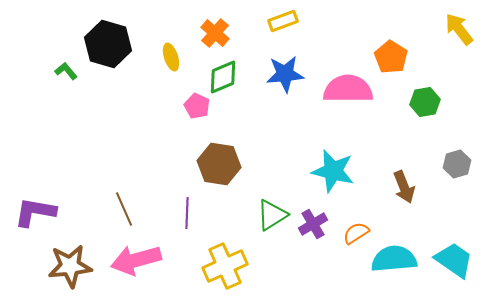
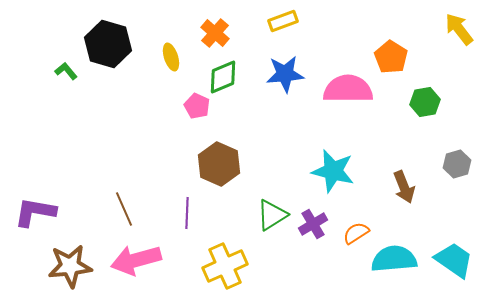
brown hexagon: rotated 15 degrees clockwise
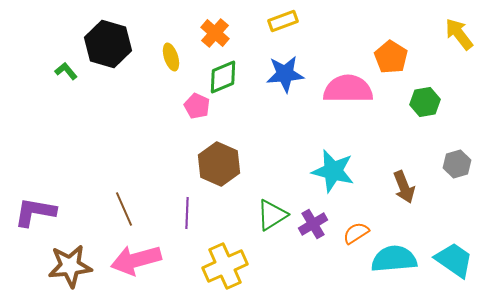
yellow arrow: moved 5 px down
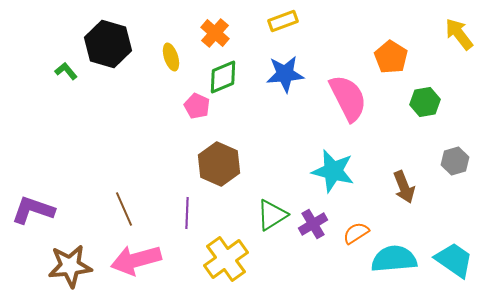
pink semicircle: moved 9 px down; rotated 63 degrees clockwise
gray hexagon: moved 2 px left, 3 px up
purple L-shape: moved 2 px left, 2 px up; rotated 9 degrees clockwise
yellow cross: moved 1 px right, 7 px up; rotated 12 degrees counterclockwise
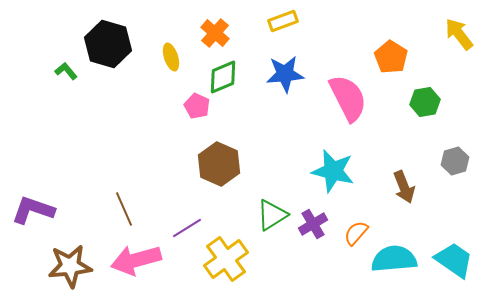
purple line: moved 15 px down; rotated 56 degrees clockwise
orange semicircle: rotated 16 degrees counterclockwise
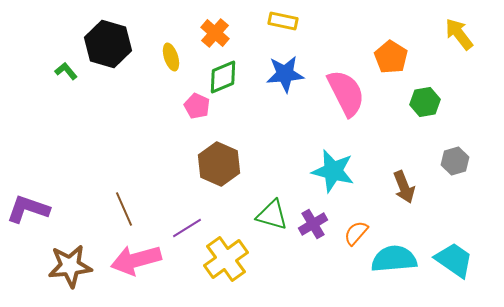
yellow rectangle: rotated 32 degrees clockwise
pink semicircle: moved 2 px left, 5 px up
purple L-shape: moved 5 px left, 1 px up
green triangle: rotated 48 degrees clockwise
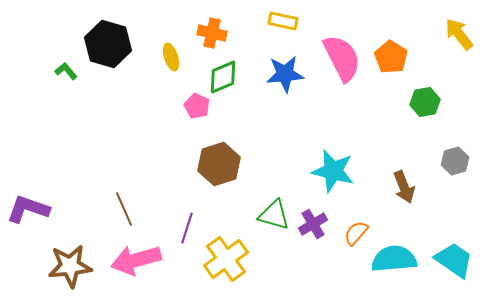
orange cross: moved 3 px left; rotated 28 degrees counterclockwise
pink semicircle: moved 4 px left, 35 px up
brown hexagon: rotated 18 degrees clockwise
green triangle: moved 2 px right
purple line: rotated 40 degrees counterclockwise
